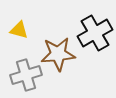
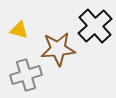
black cross: moved 7 px up; rotated 12 degrees counterclockwise
brown star: moved 5 px up
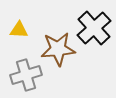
black cross: moved 1 px left, 2 px down
yellow triangle: rotated 12 degrees counterclockwise
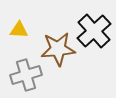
black cross: moved 3 px down
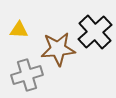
black cross: moved 1 px right, 1 px down
gray cross: moved 1 px right
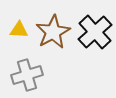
brown star: moved 5 px left, 17 px up; rotated 24 degrees counterclockwise
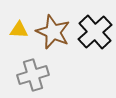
brown star: rotated 20 degrees counterclockwise
gray cross: moved 6 px right
